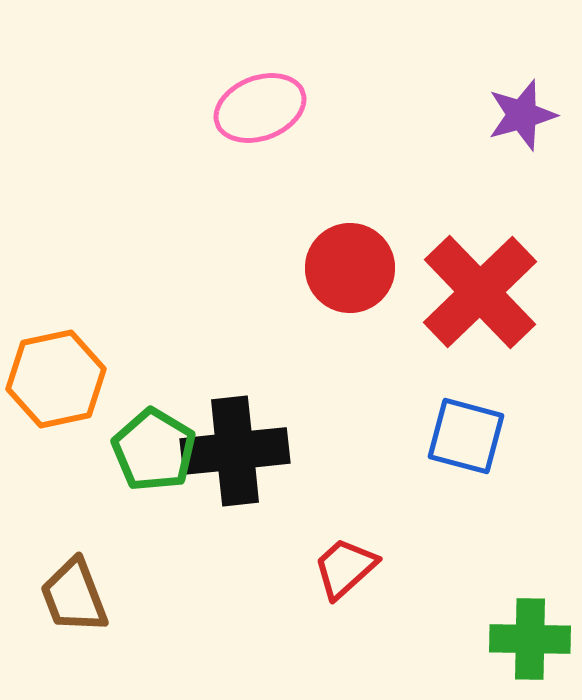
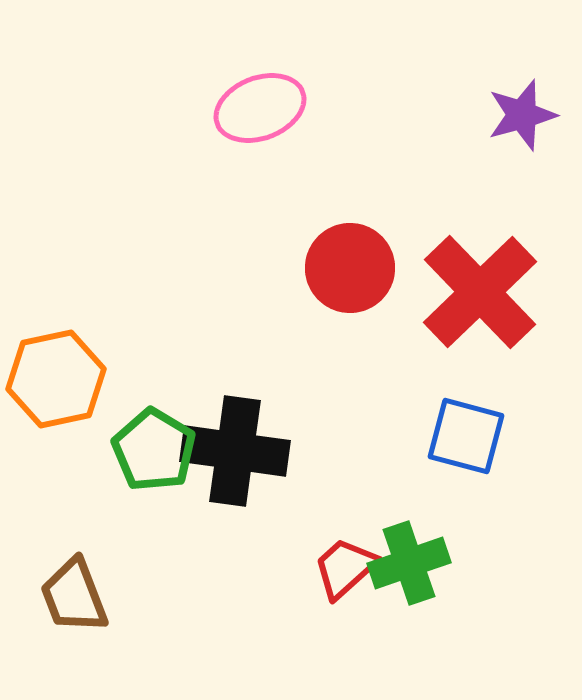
black cross: rotated 14 degrees clockwise
green cross: moved 121 px left, 76 px up; rotated 20 degrees counterclockwise
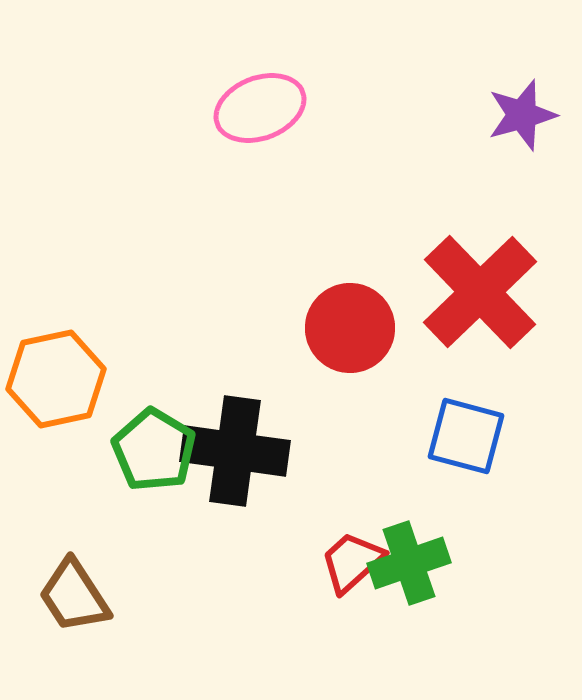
red circle: moved 60 px down
red trapezoid: moved 7 px right, 6 px up
brown trapezoid: rotated 12 degrees counterclockwise
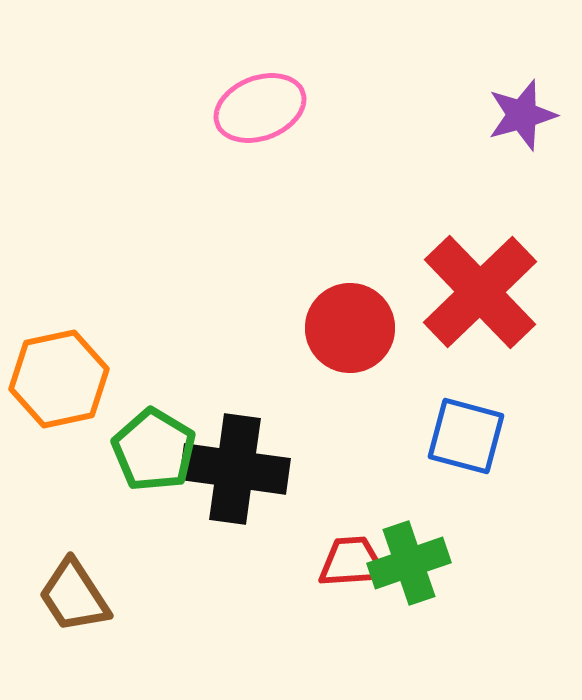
orange hexagon: moved 3 px right
black cross: moved 18 px down
red trapezoid: rotated 38 degrees clockwise
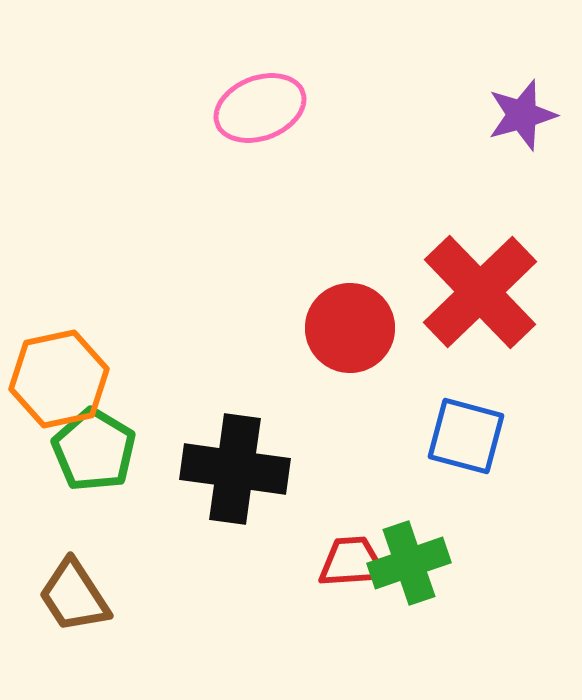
green pentagon: moved 60 px left
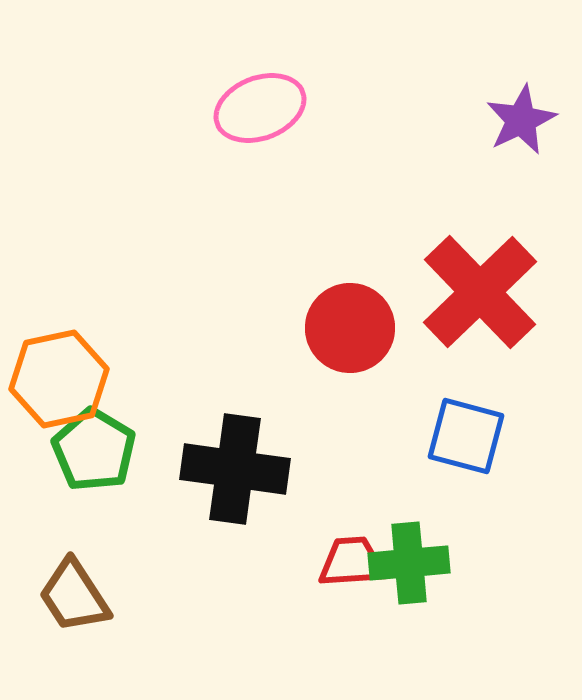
purple star: moved 1 px left, 5 px down; rotated 10 degrees counterclockwise
green cross: rotated 14 degrees clockwise
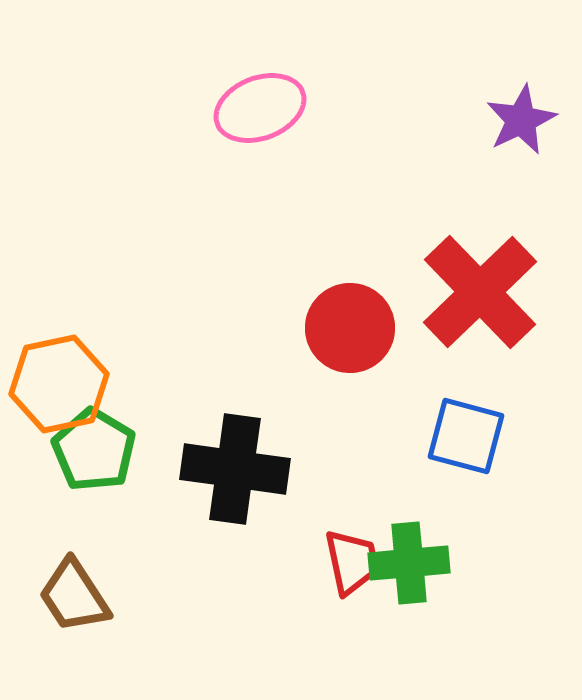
orange hexagon: moved 5 px down
red trapezoid: rotated 82 degrees clockwise
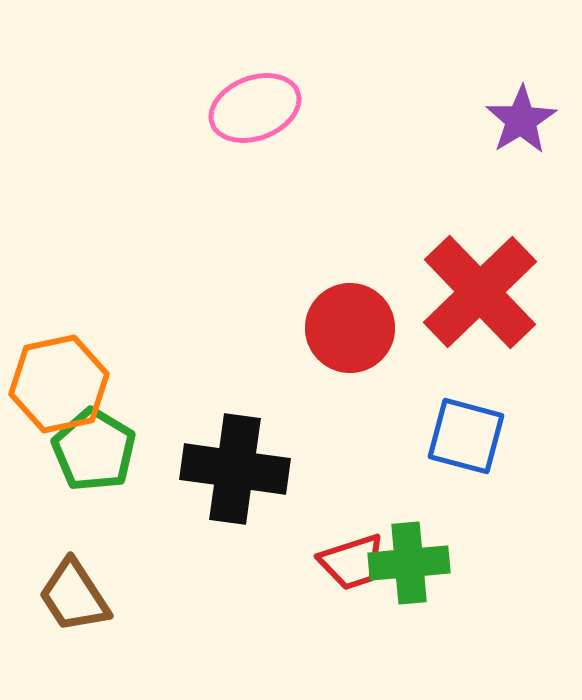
pink ellipse: moved 5 px left
purple star: rotated 6 degrees counterclockwise
red trapezoid: rotated 84 degrees clockwise
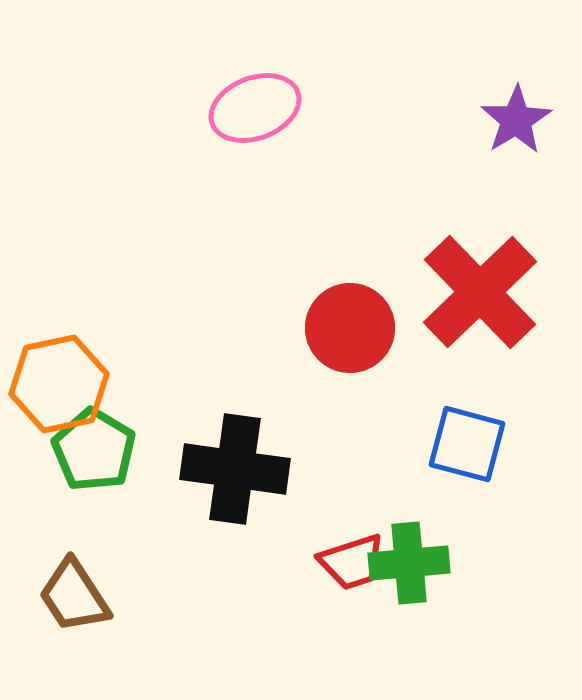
purple star: moved 5 px left
blue square: moved 1 px right, 8 px down
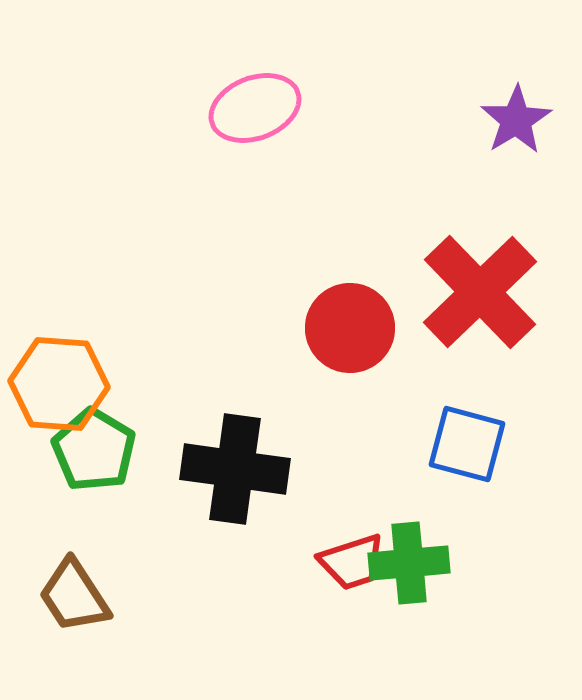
orange hexagon: rotated 16 degrees clockwise
